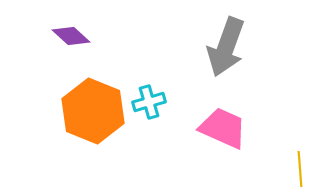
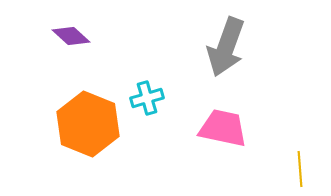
cyan cross: moved 2 px left, 4 px up
orange hexagon: moved 5 px left, 13 px down
pink trapezoid: rotated 12 degrees counterclockwise
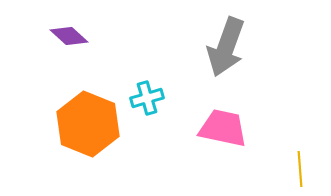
purple diamond: moved 2 px left
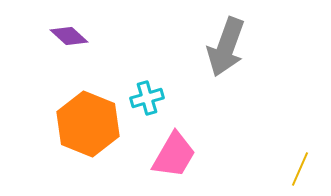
pink trapezoid: moved 49 px left, 27 px down; rotated 108 degrees clockwise
yellow line: rotated 28 degrees clockwise
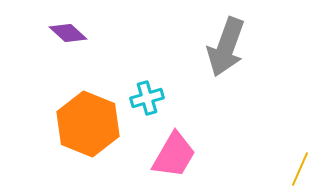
purple diamond: moved 1 px left, 3 px up
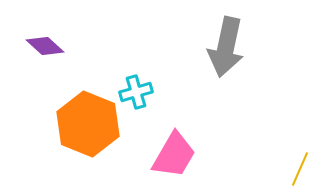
purple diamond: moved 23 px left, 13 px down
gray arrow: rotated 8 degrees counterclockwise
cyan cross: moved 11 px left, 6 px up
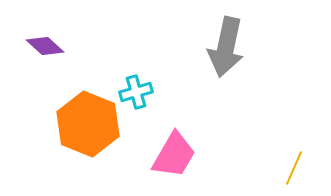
yellow line: moved 6 px left, 1 px up
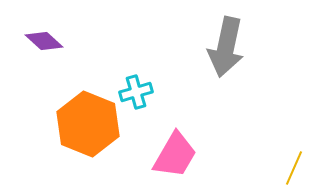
purple diamond: moved 1 px left, 5 px up
pink trapezoid: moved 1 px right
